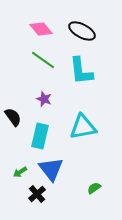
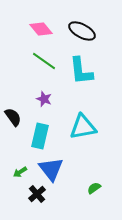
green line: moved 1 px right, 1 px down
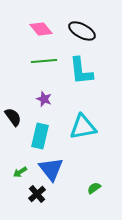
green line: rotated 40 degrees counterclockwise
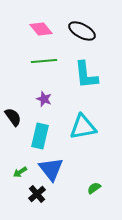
cyan L-shape: moved 5 px right, 4 px down
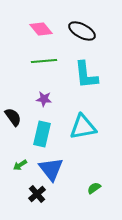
purple star: rotated 14 degrees counterclockwise
cyan rectangle: moved 2 px right, 2 px up
green arrow: moved 7 px up
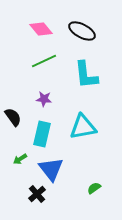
green line: rotated 20 degrees counterclockwise
green arrow: moved 6 px up
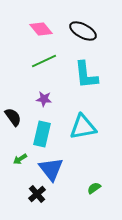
black ellipse: moved 1 px right
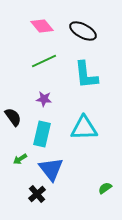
pink diamond: moved 1 px right, 3 px up
cyan triangle: moved 1 px right, 1 px down; rotated 8 degrees clockwise
green semicircle: moved 11 px right
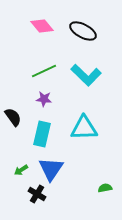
green line: moved 10 px down
cyan L-shape: rotated 40 degrees counterclockwise
green arrow: moved 1 px right, 11 px down
blue triangle: rotated 12 degrees clockwise
green semicircle: rotated 24 degrees clockwise
black cross: rotated 18 degrees counterclockwise
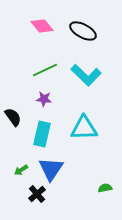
green line: moved 1 px right, 1 px up
black cross: rotated 18 degrees clockwise
